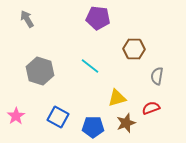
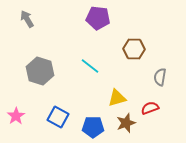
gray semicircle: moved 3 px right, 1 px down
red semicircle: moved 1 px left
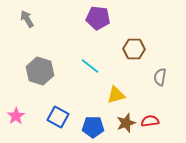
yellow triangle: moved 1 px left, 3 px up
red semicircle: moved 13 px down; rotated 12 degrees clockwise
